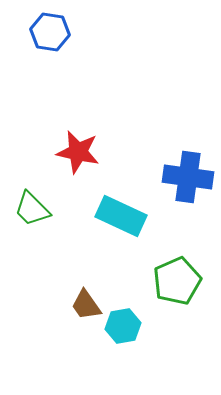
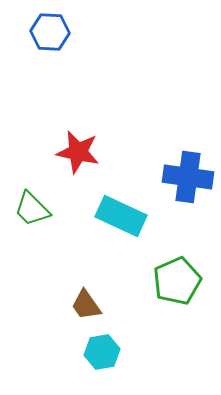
blue hexagon: rotated 6 degrees counterclockwise
cyan hexagon: moved 21 px left, 26 px down
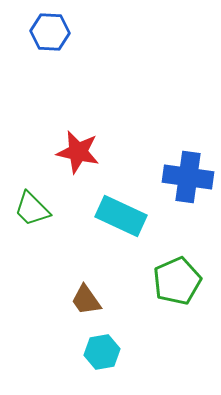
brown trapezoid: moved 5 px up
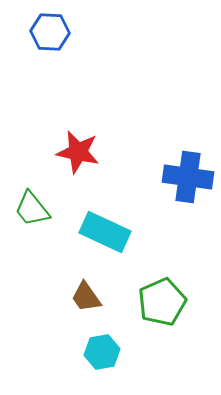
green trapezoid: rotated 6 degrees clockwise
cyan rectangle: moved 16 px left, 16 px down
green pentagon: moved 15 px left, 21 px down
brown trapezoid: moved 3 px up
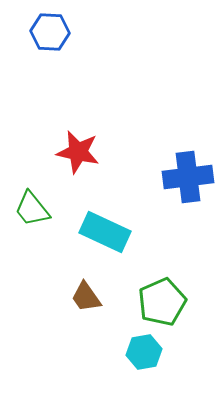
blue cross: rotated 15 degrees counterclockwise
cyan hexagon: moved 42 px right
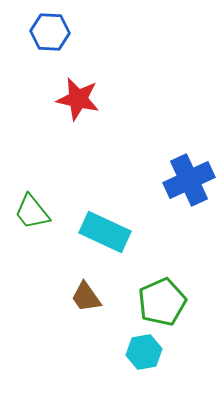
red star: moved 53 px up
blue cross: moved 1 px right, 3 px down; rotated 18 degrees counterclockwise
green trapezoid: moved 3 px down
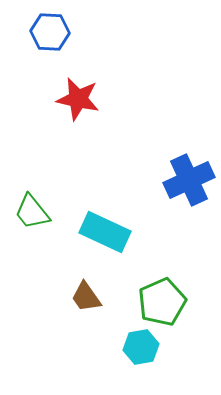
cyan hexagon: moved 3 px left, 5 px up
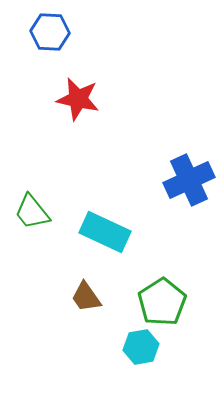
green pentagon: rotated 9 degrees counterclockwise
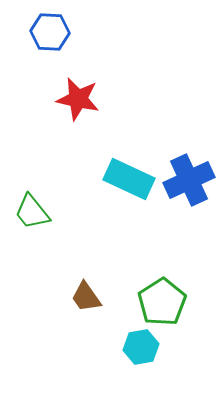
cyan rectangle: moved 24 px right, 53 px up
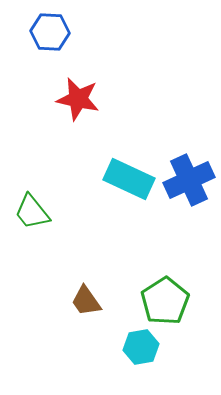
brown trapezoid: moved 4 px down
green pentagon: moved 3 px right, 1 px up
